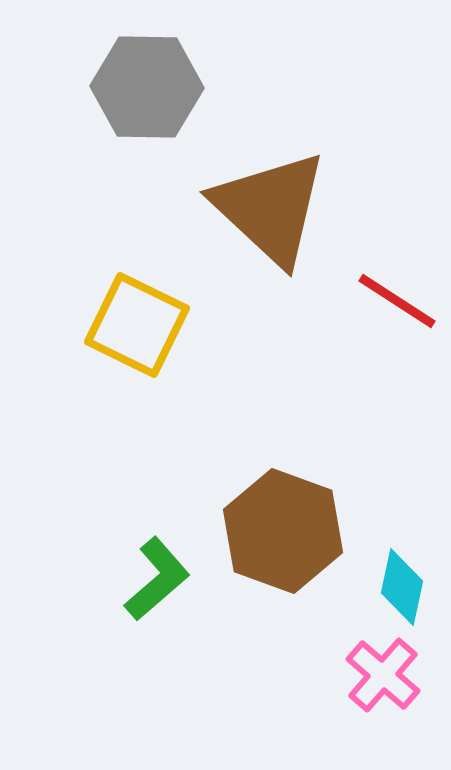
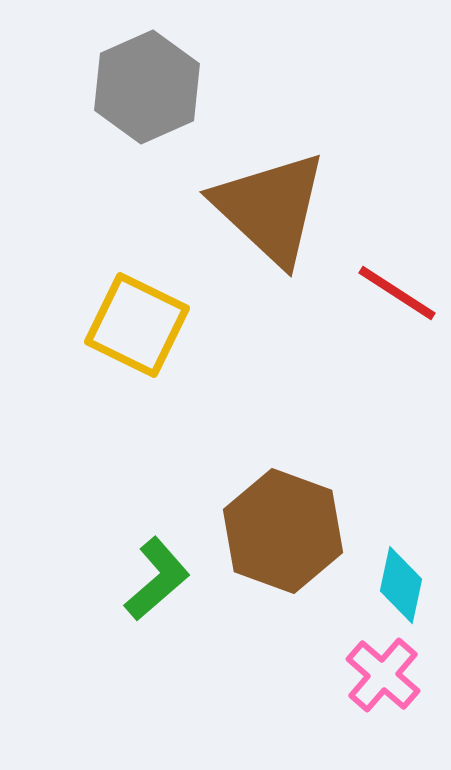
gray hexagon: rotated 25 degrees counterclockwise
red line: moved 8 px up
cyan diamond: moved 1 px left, 2 px up
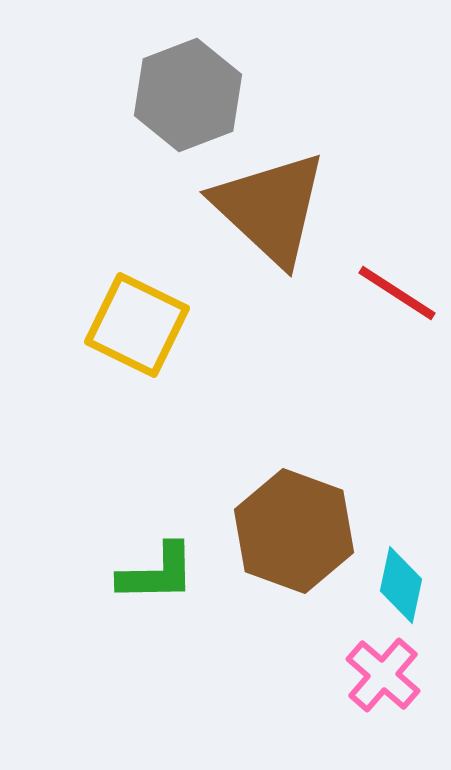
gray hexagon: moved 41 px right, 8 px down; rotated 3 degrees clockwise
brown hexagon: moved 11 px right
green L-shape: moved 6 px up; rotated 40 degrees clockwise
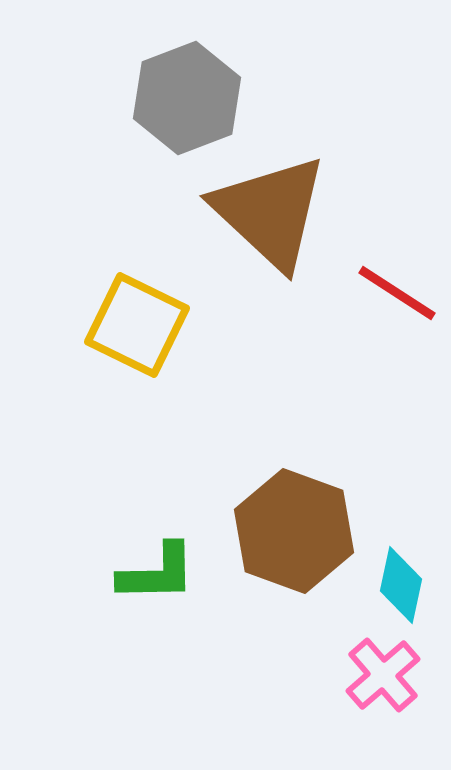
gray hexagon: moved 1 px left, 3 px down
brown triangle: moved 4 px down
pink cross: rotated 8 degrees clockwise
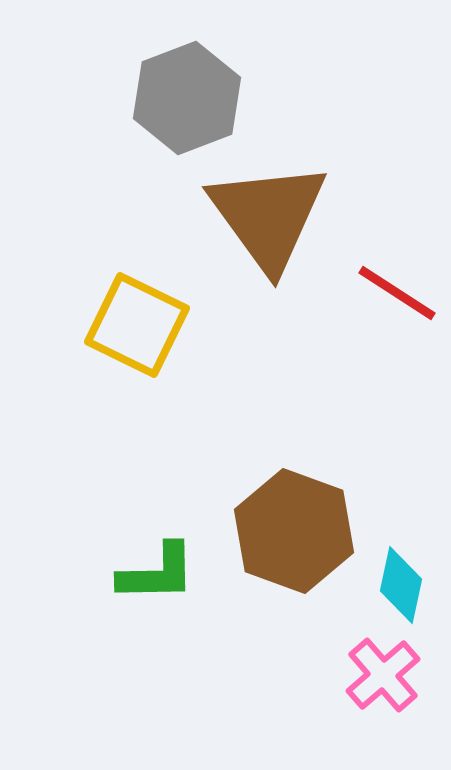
brown triangle: moved 2 px left, 4 px down; rotated 11 degrees clockwise
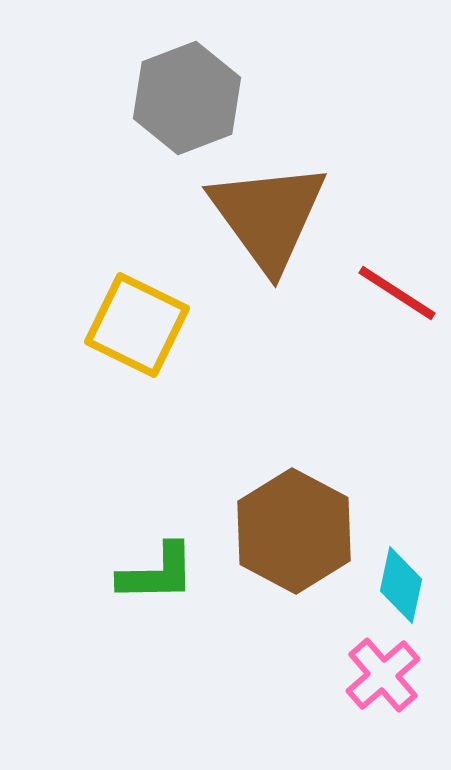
brown hexagon: rotated 8 degrees clockwise
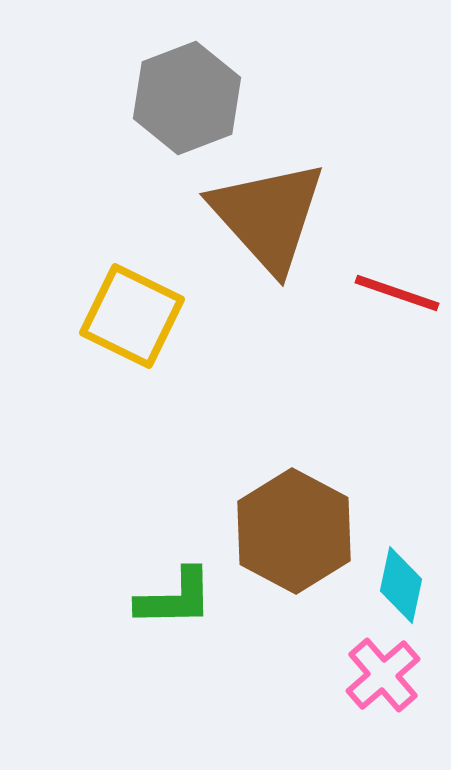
brown triangle: rotated 6 degrees counterclockwise
red line: rotated 14 degrees counterclockwise
yellow square: moved 5 px left, 9 px up
green L-shape: moved 18 px right, 25 px down
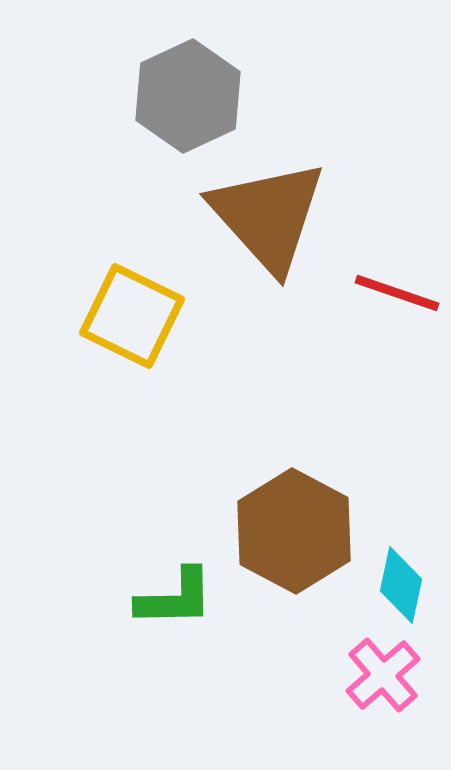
gray hexagon: moved 1 px right, 2 px up; rotated 4 degrees counterclockwise
